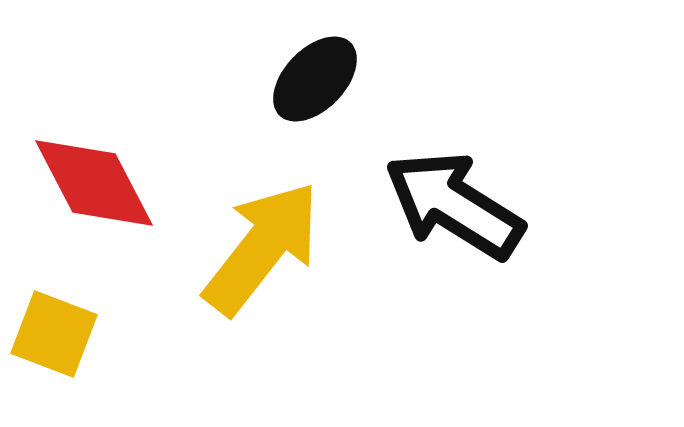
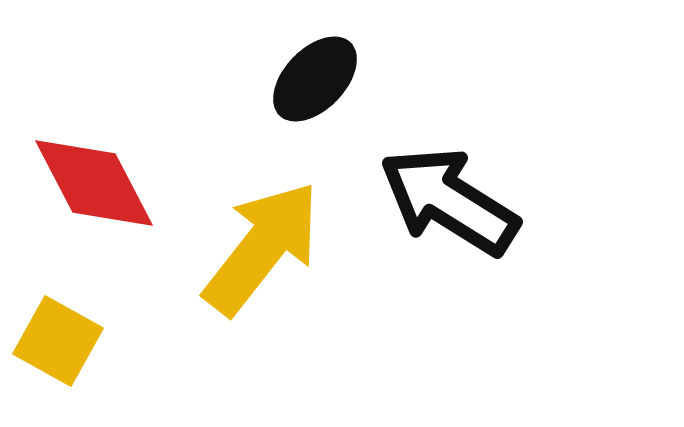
black arrow: moved 5 px left, 4 px up
yellow square: moved 4 px right, 7 px down; rotated 8 degrees clockwise
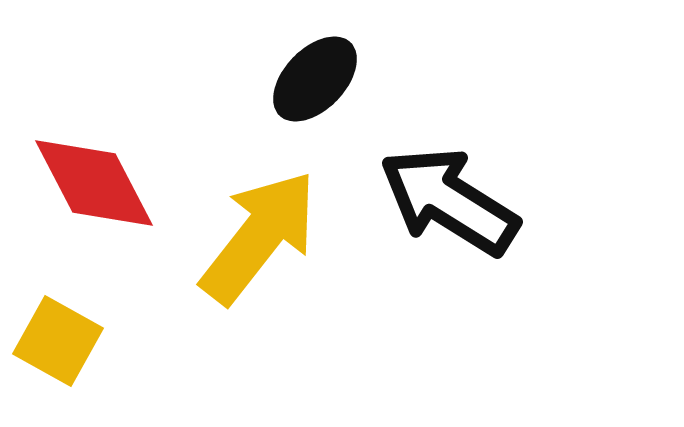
yellow arrow: moved 3 px left, 11 px up
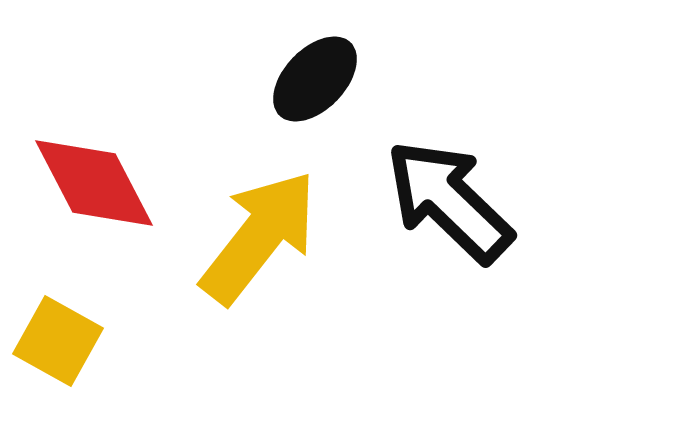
black arrow: rotated 12 degrees clockwise
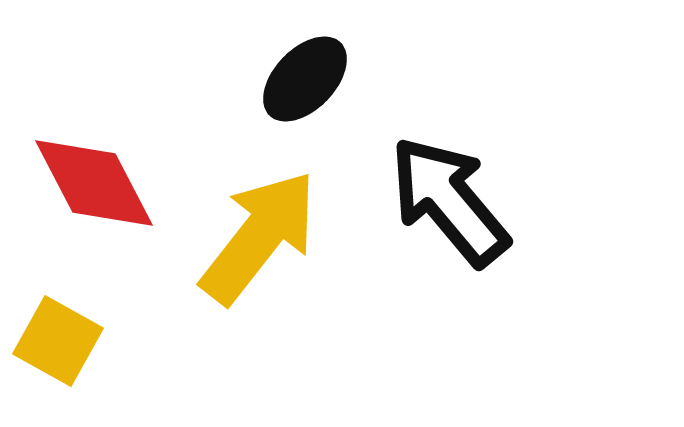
black ellipse: moved 10 px left
black arrow: rotated 6 degrees clockwise
